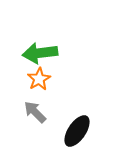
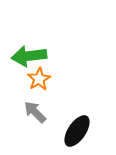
green arrow: moved 11 px left, 3 px down
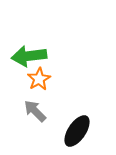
gray arrow: moved 1 px up
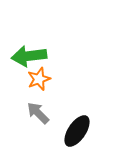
orange star: rotated 10 degrees clockwise
gray arrow: moved 3 px right, 2 px down
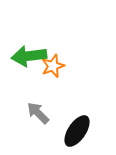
orange star: moved 14 px right, 13 px up
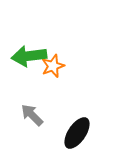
gray arrow: moved 6 px left, 2 px down
black ellipse: moved 2 px down
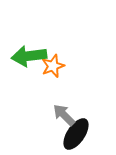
gray arrow: moved 32 px right
black ellipse: moved 1 px left, 1 px down
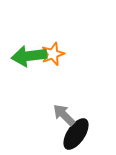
orange star: moved 12 px up
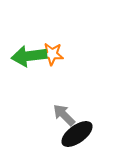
orange star: moved 1 px left; rotated 25 degrees clockwise
black ellipse: moved 1 px right; rotated 20 degrees clockwise
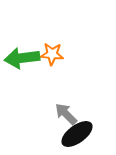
green arrow: moved 7 px left, 2 px down
gray arrow: moved 2 px right, 1 px up
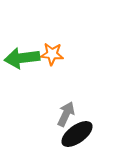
gray arrow: rotated 70 degrees clockwise
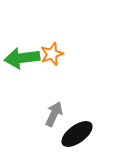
orange star: rotated 25 degrees counterclockwise
gray arrow: moved 12 px left
